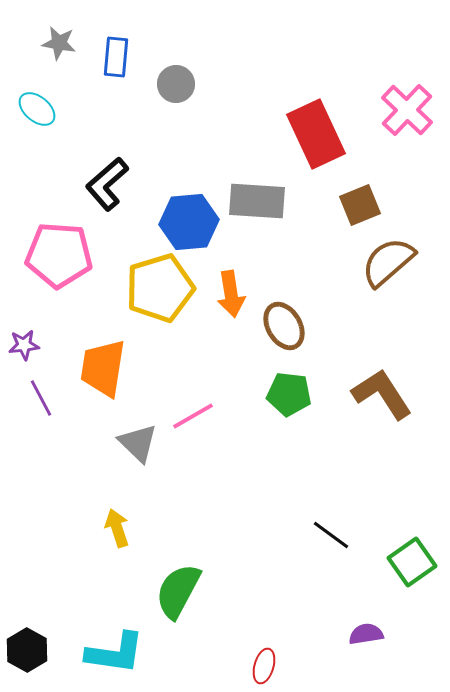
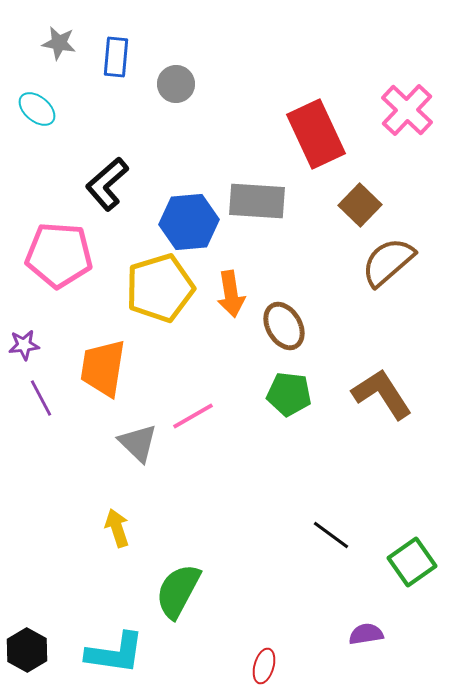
brown square: rotated 24 degrees counterclockwise
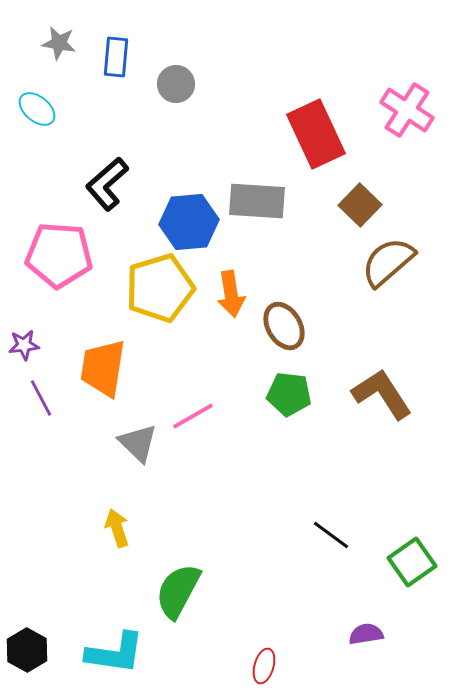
pink cross: rotated 10 degrees counterclockwise
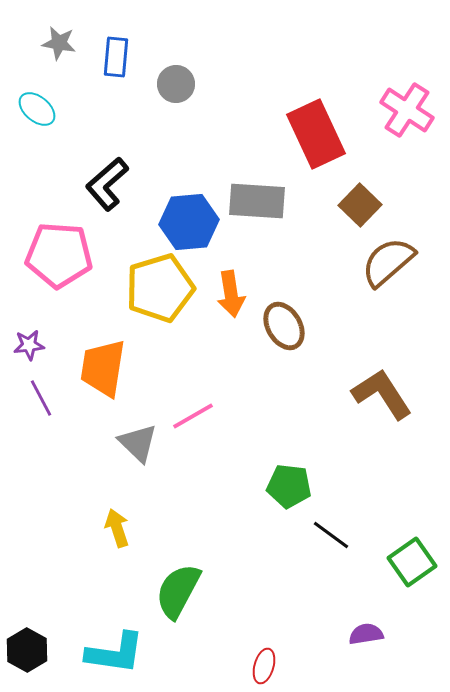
purple star: moved 5 px right
green pentagon: moved 92 px down
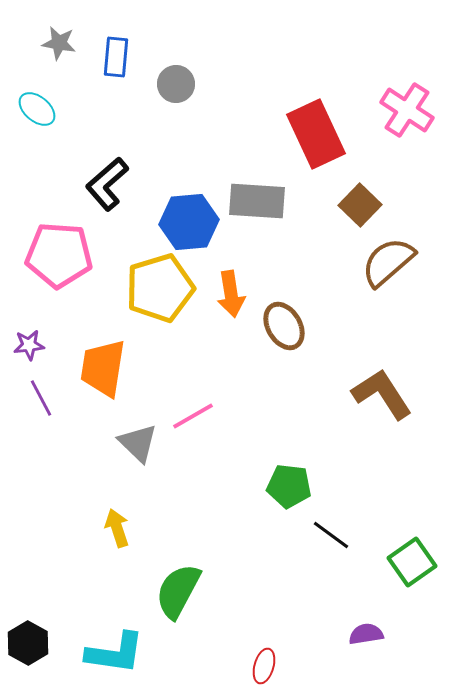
black hexagon: moved 1 px right, 7 px up
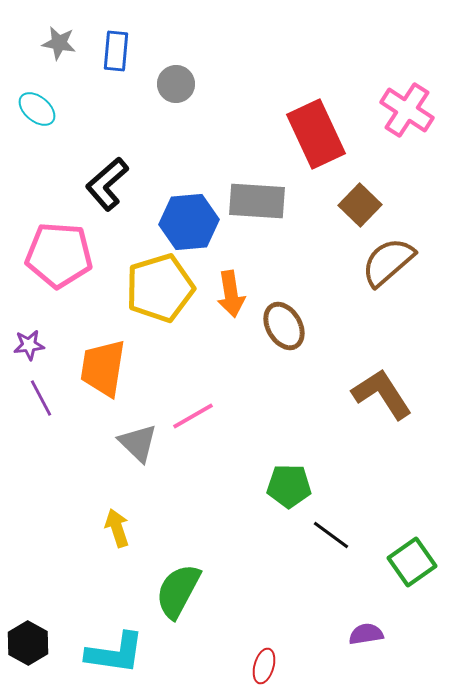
blue rectangle: moved 6 px up
green pentagon: rotated 6 degrees counterclockwise
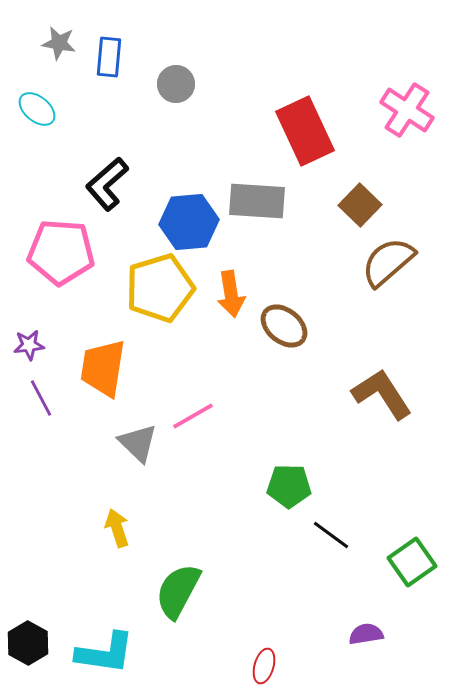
blue rectangle: moved 7 px left, 6 px down
red rectangle: moved 11 px left, 3 px up
pink pentagon: moved 2 px right, 3 px up
brown ellipse: rotated 21 degrees counterclockwise
cyan L-shape: moved 10 px left
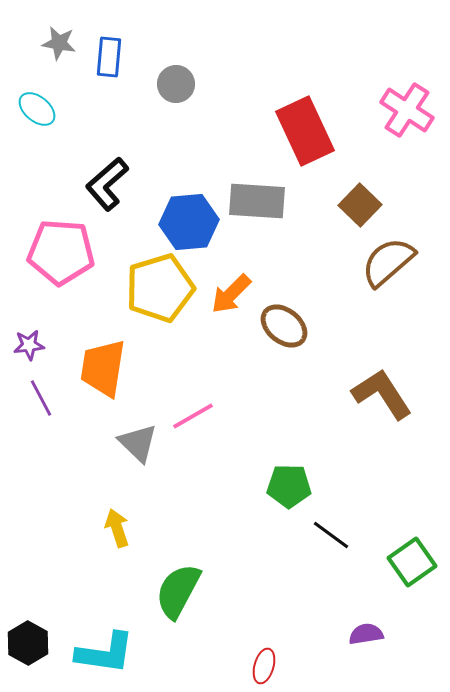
orange arrow: rotated 54 degrees clockwise
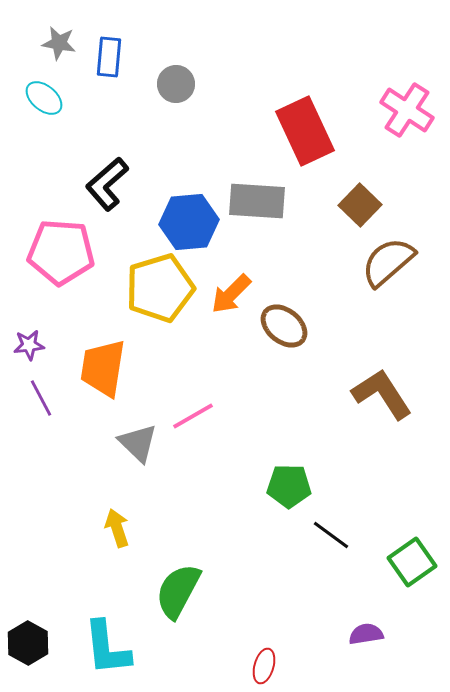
cyan ellipse: moved 7 px right, 11 px up
cyan L-shape: moved 2 px right, 5 px up; rotated 76 degrees clockwise
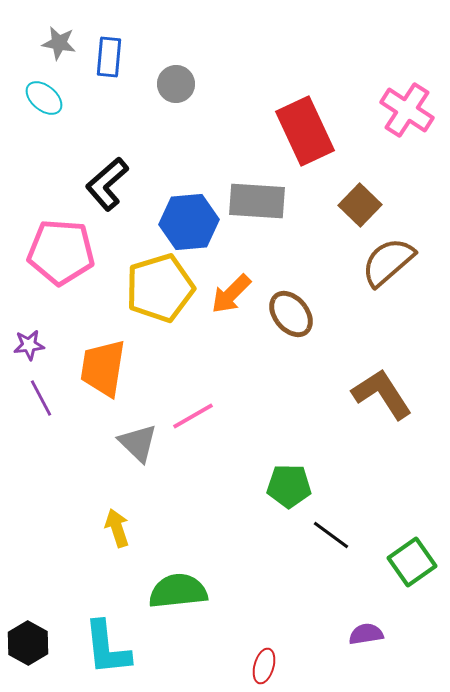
brown ellipse: moved 7 px right, 12 px up; rotated 12 degrees clockwise
green semicircle: rotated 56 degrees clockwise
